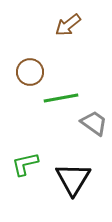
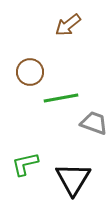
gray trapezoid: rotated 16 degrees counterclockwise
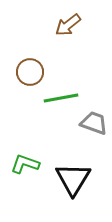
green L-shape: rotated 32 degrees clockwise
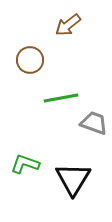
brown circle: moved 12 px up
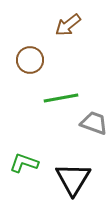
green L-shape: moved 1 px left, 1 px up
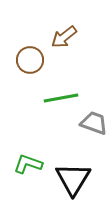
brown arrow: moved 4 px left, 12 px down
green L-shape: moved 4 px right, 1 px down
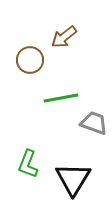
green L-shape: rotated 88 degrees counterclockwise
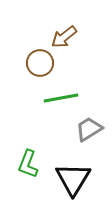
brown circle: moved 10 px right, 3 px down
gray trapezoid: moved 5 px left, 6 px down; rotated 52 degrees counterclockwise
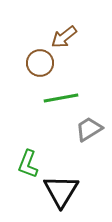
black triangle: moved 12 px left, 12 px down
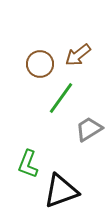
brown arrow: moved 14 px right, 18 px down
brown circle: moved 1 px down
green line: rotated 44 degrees counterclockwise
black triangle: rotated 39 degrees clockwise
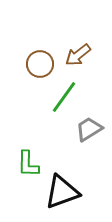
green line: moved 3 px right, 1 px up
green L-shape: rotated 20 degrees counterclockwise
black triangle: moved 1 px right, 1 px down
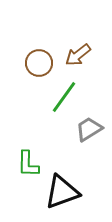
brown circle: moved 1 px left, 1 px up
